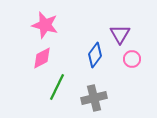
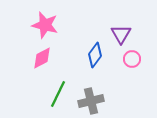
purple triangle: moved 1 px right
green line: moved 1 px right, 7 px down
gray cross: moved 3 px left, 3 px down
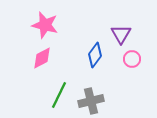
green line: moved 1 px right, 1 px down
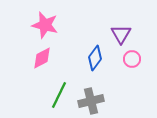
blue diamond: moved 3 px down
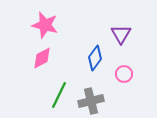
pink circle: moved 8 px left, 15 px down
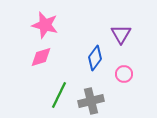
pink diamond: moved 1 px left, 1 px up; rotated 10 degrees clockwise
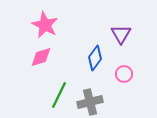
pink star: rotated 12 degrees clockwise
gray cross: moved 1 px left, 1 px down
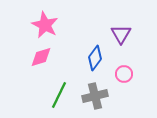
gray cross: moved 5 px right, 6 px up
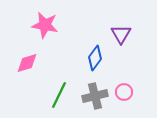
pink star: rotated 16 degrees counterclockwise
pink diamond: moved 14 px left, 6 px down
pink circle: moved 18 px down
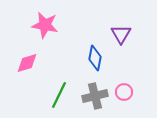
blue diamond: rotated 25 degrees counterclockwise
